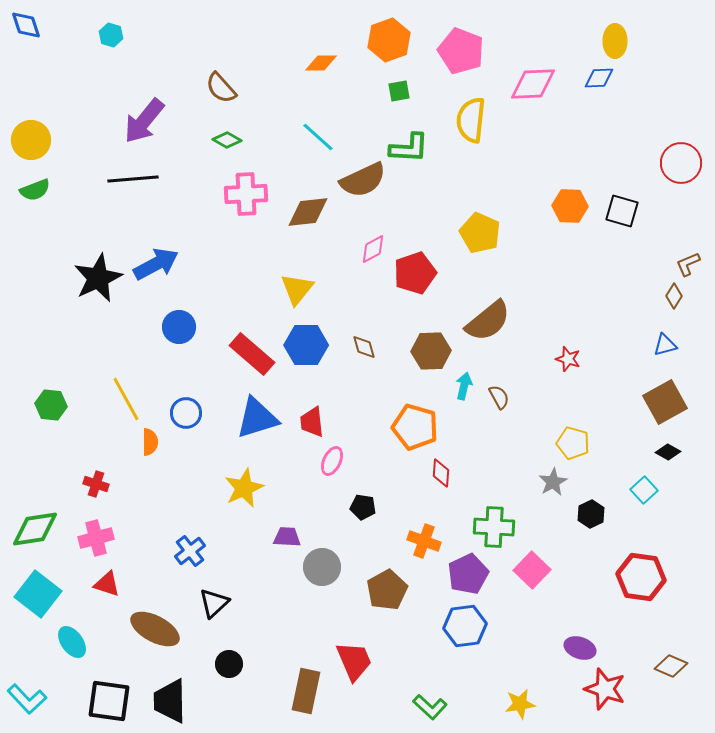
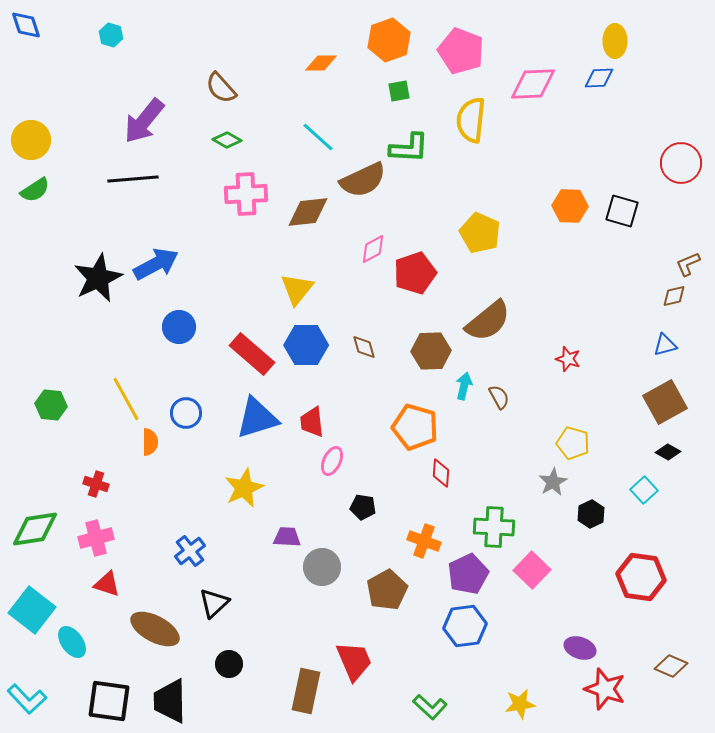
green semicircle at (35, 190): rotated 12 degrees counterclockwise
brown diamond at (674, 296): rotated 45 degrees clockwise
cyan square at (38, 594): moved 6 px left, 16 px down
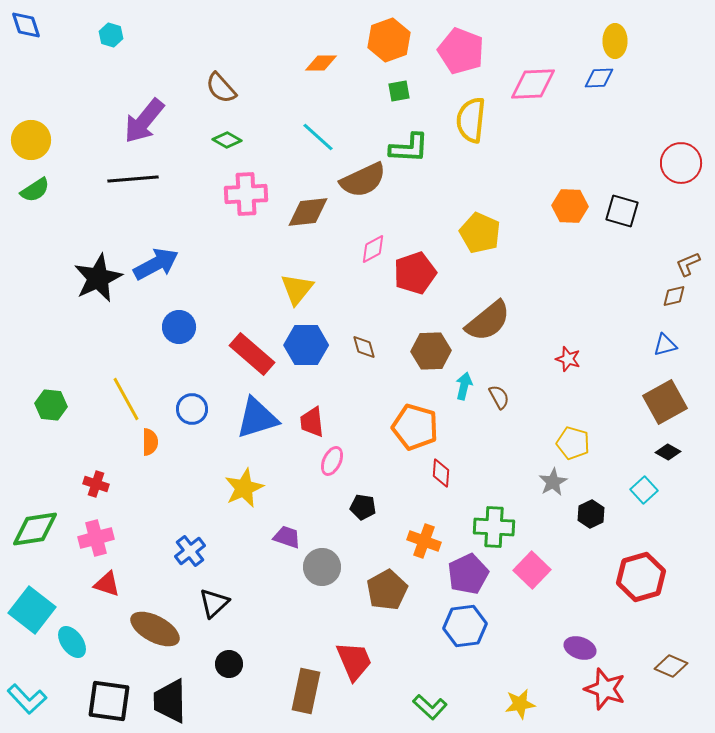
blue circle at (186, 413): moved 6 px right, 4 px up
purple trapezoid at (287, 537): rotated 16 degrees clockwise
red hexagon at (641, 577): rotated 24 degrees counterclockwise
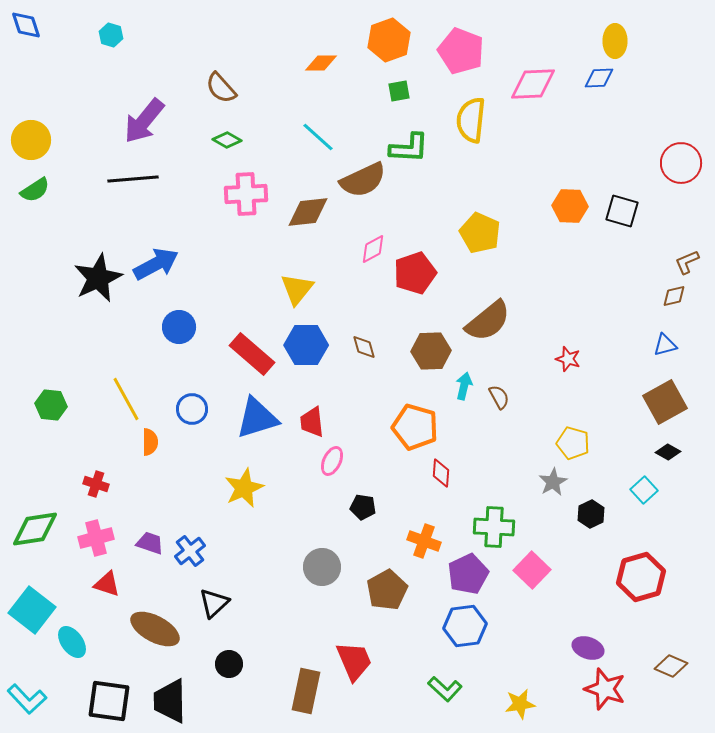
brown L-shape at (688, 264): moved 1 px left, 2 px up
purple trapezoid at (287, 537): moved 137 px left, 6 px down
purple ellipse at (580, 648): moved 8 px right
green L-shape at (430, 707): moved 15 px right, 18 px up
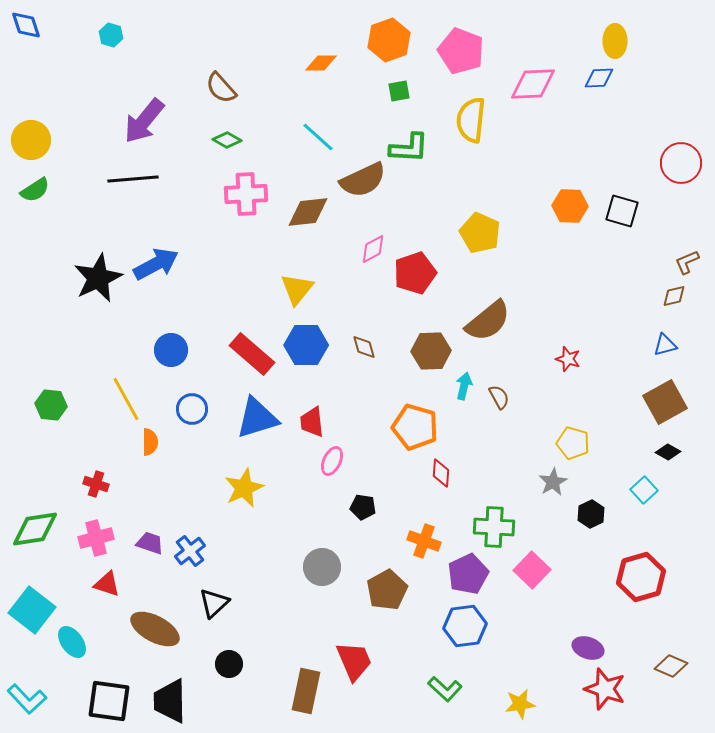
blue circle at (179, 327): moved 8 px left, 23 px down
